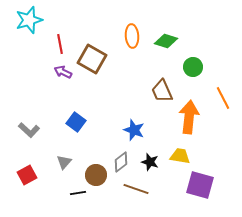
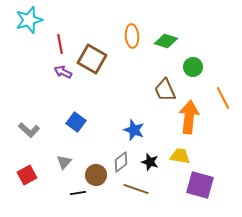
brown trapezoid: moved 3 px right, 1 px up
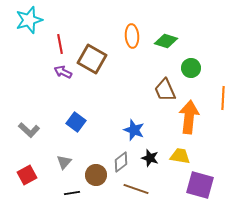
green circle: moved 2 px left, 1 px down
orange line: rotated 30 degrees clockwise
black star: moved 4 px up
black line: moved 6 px left
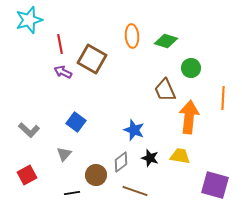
gray triangle: moved 8 px up
purple square: moved 15 px right
brown line: moved 1 px left, 2 px down
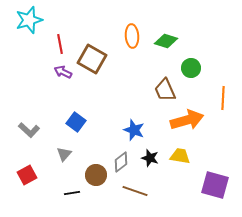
orange arrow: moved 2 px left, 3 px down; rotated 68 degrees clockwise
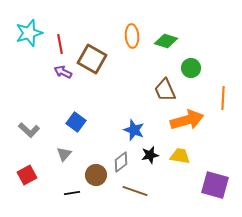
cyan star: moved 13 px down
black star: moved 3 px up; rotated 30 degrees counterclockwise
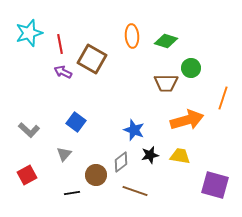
brown trapezoid: moved 1 px right, 7 px up; rotated 65 degrees counterclockwise
orange line: rotated 15 degrees clockwise
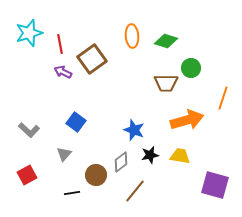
brown square: rotated 24 degrees clockwise
brown line: rotated 70 degrees counterclockwise
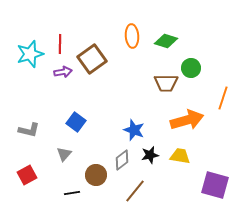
cyan star: moved 1 px right, 21 px down
red line: rotated 12 degrees clockwise
purple arrow: rotated 144 degrees clockwise
gray L-shape: rotated 30 degrees counterclockwise
gray diamond: moved 1 px right, 2 px up
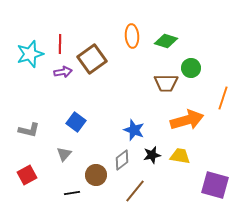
black star: moved 2 px right
